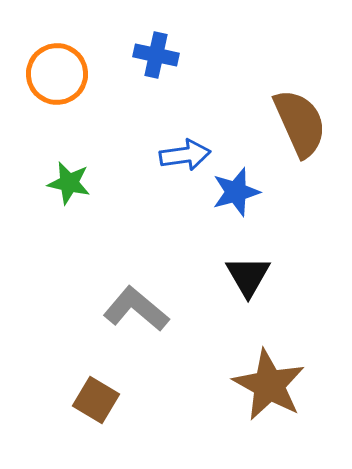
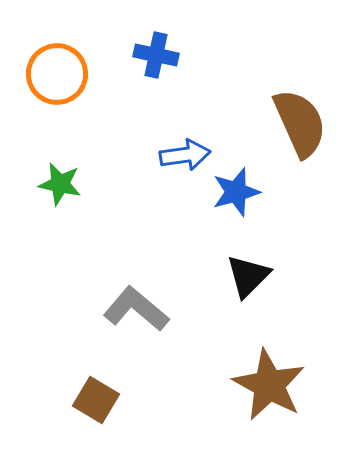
green star: moved 9 px left, 1 px down
black triangle: rotated 15 degrees clockwise
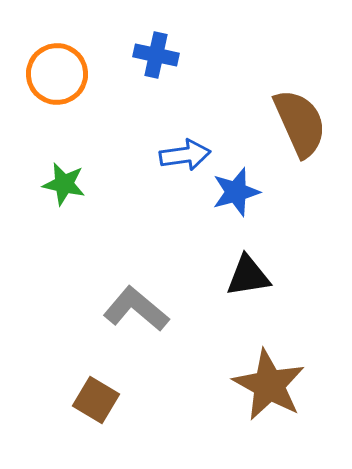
green star: moved 4 px right
black triangle: rotated 36 degrees clockwise
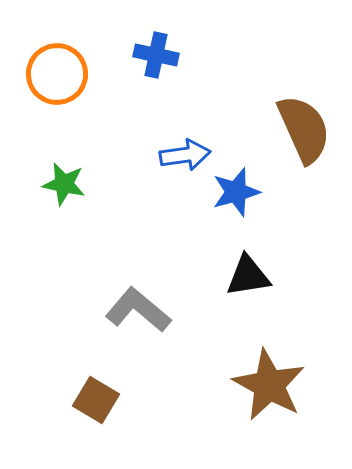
brown semicircle: moved 4 px right, 6 px down
gray L-shape: moved 2 px right, 1 px down
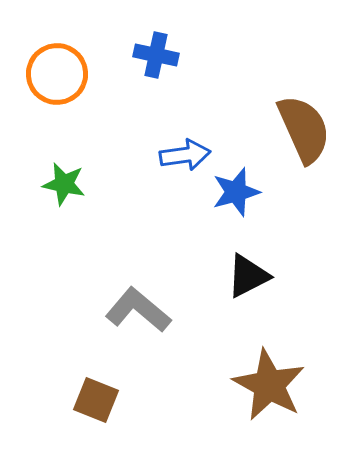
black triangle: rotated 18 degrees counterclockwise
brown square: rotated 9 degrees counterclockwise
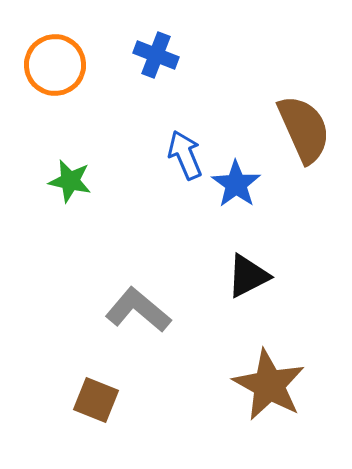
blue cross: rotated 9 degrees clockwise
orange circle: moved 2 px left, 9 px up
blue arrow: rotated 105 degrees counterclockwise
green star: moved 6 px right, 3 px up
blue star: moved 8 px up; rotated 21 degrees counterclockwise
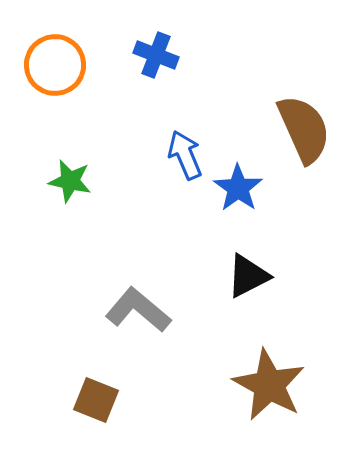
blue star: moved 2 px right, 4 px down
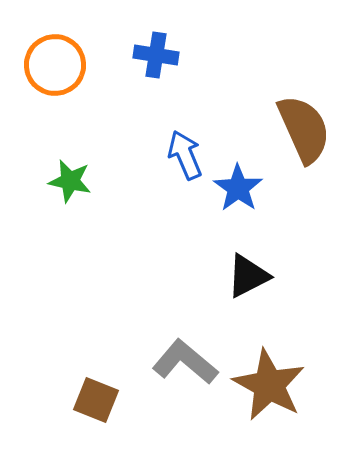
blue cross: rotated 12 degrees counterclockwise
gray L-shape: moved 47 px right, 52 px down
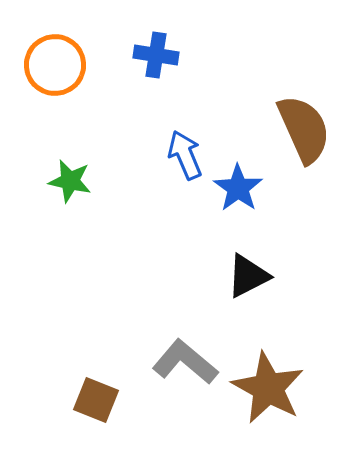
brown star: moved 1 px left, 3 px down
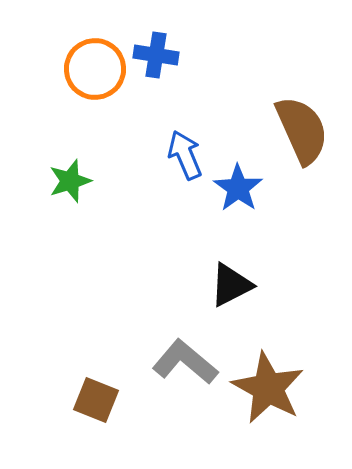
orange circle: moved 40 px right, 4 px down
brown semicircle: moved 2 px left, 1 px down
green star: rotated 30 degrees counterclockwise
black triangle: moved 17 px left, 9 px down
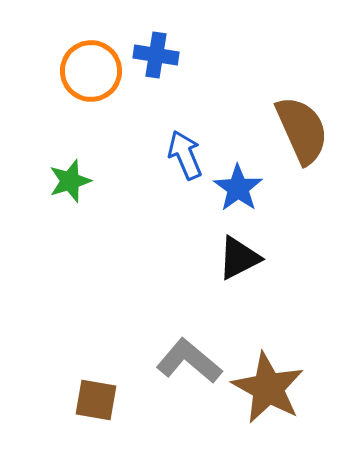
orange circle: moved 4 px left, 2 px down
black triangle: moved 8 px right, 27 px up
gray L-shape: moved 4 px right, 1 px up
brown square: rotated 12 degrees counterclockwise
